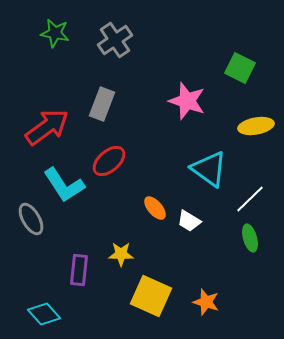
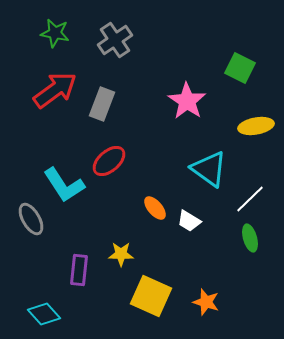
pink star: rotated 15 degrees clockwise
red arrow: moved 8 px right, 37 px up
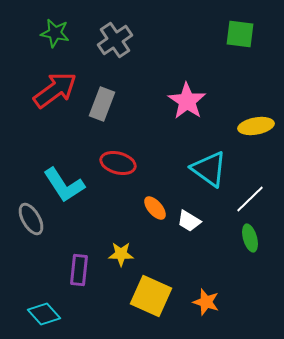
green square: moved 34 px up; rotated 20 degrees counterclockwise
red ellipse: moved 9 px right, 2 px down; rotated 56 degrees clockwise
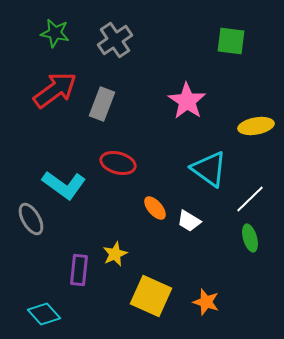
green square: moved 9 px left, 7 px down
cyan L-shape: rotated 21 degrees counterclockwise
yellow star: moved 6 px left; rotated 25 degrees counterclockwise
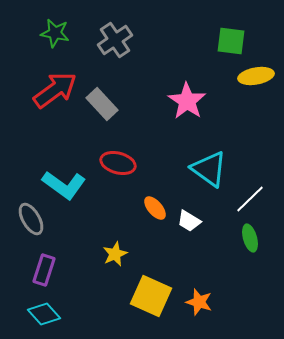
gray rectangle: rotated 64 degrees counterclockwise
yellow ellipse: moved 50 px up
purple rectangle: moved 35 px left; rotated 12 degrees clockwise
orange star: moved 7 px left
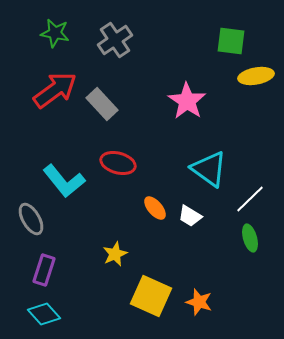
cyan L-shape: moved 4 px up; rotated 15 degrees clockwise
white trapezoid: moved 1 px right, 5 px up
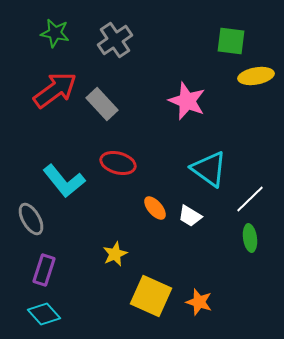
pink star: rotated 12 degrees counterclockwise
green ellipse: rotated 8 degrees clockwise
